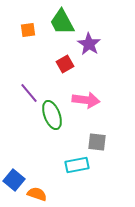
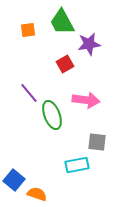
purple star: rotated 30 degrees clockwise
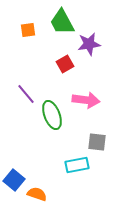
purple line: moved 3 px left, 1 px down
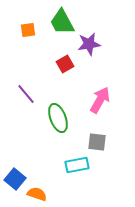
pink arrow: moved 14 px right; rotated 68 degrees counterclockwise
green ellipse: moved 6 px right, 3 px down
blue square: moved 1 px right, 1 px up
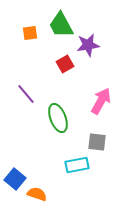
green trapezoid: moved 1 px left, 3 px down
orange square: moved 2 px right, 3 px down
purple star: moved 1 px left, 1 px down
pink arrow: moved 1 px right, 1 px down
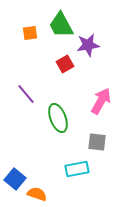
cyan rectangle: moved 4 px down
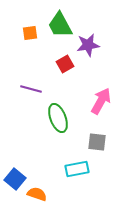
green trapezoid: moved 1 px left
purple line: moved 5 px right, 5 px up; rotated 35 degrees counterclockwise
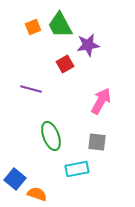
orange square: moved 3 px right, 6 px up; rotated 14 degrees counterclockwise
green ellipse: moved 7 px left, 18 px down
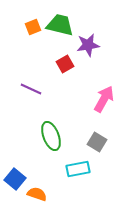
green trapezoid: rotated 132 degrees clockwise
purple line: rotated 10 degrees clockwise
pink arrow: moved 3 px right, 2 px up
gray square: rotated 24 degrees clockwise
cyan rectangle: moved 1 px right
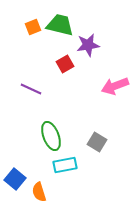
pink arrow: moved 11 px right, 13 px up; rotated 140 degrees counterclockwise
cyan rectangle: moved 13 px left, 4 px up
orange semicircle: moved 2 px right, 2 px up; rotated 126 degrees counterclockwise
